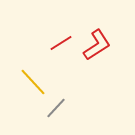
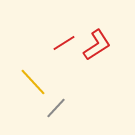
red line: moved 3 px right
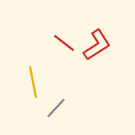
red line: rotated 70 degrees clockwise
yellow line: rotated 32 degrees clockwise
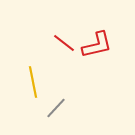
red L-shape: rotated 20 degrees clockwise
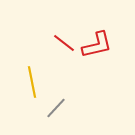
yellow line: moved 1 px left
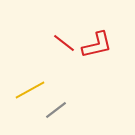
yellow line: moved 2 px left, 8 px down; rotated 72 degrees clockwise
gray line: moved 2 px down; rotated 10 degrees clockwise
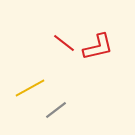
red L-shape: moved 1 px right, 2 px down
yellow line: moved 2 px up
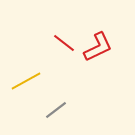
red L-shape: rotated 12 degrees counterclockwise
yellow line: moved 4 px left, 7 px up
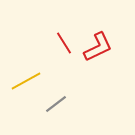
red line: rotated 20 degrees clockwise
gray line: moved 6 px up
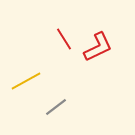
red line: moved 4 px up
gray line: moved 3 px down
